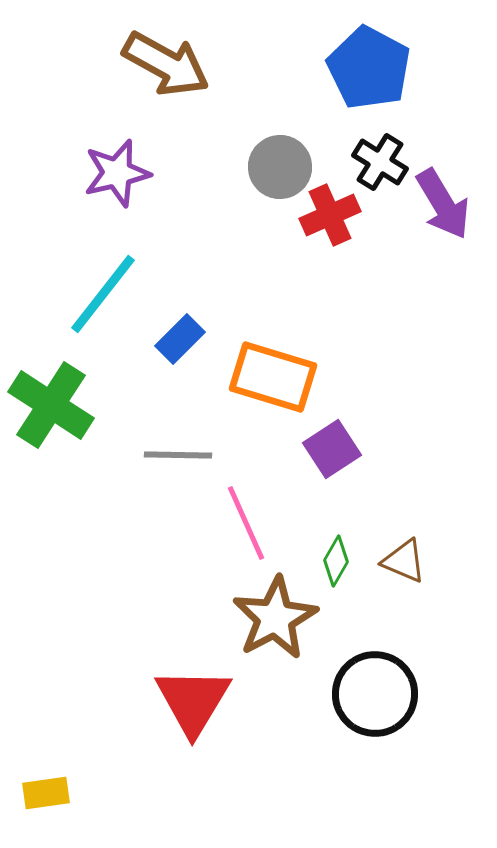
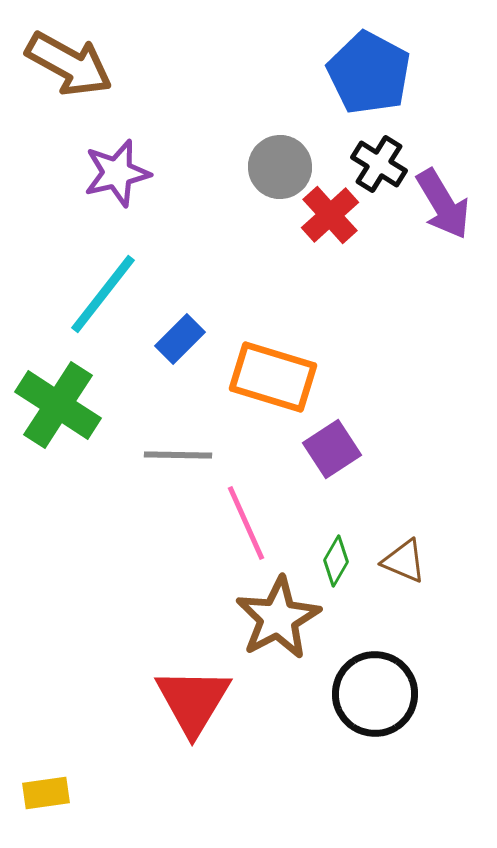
brown arrow: moved 97 px left
blue pentagon: moved 5 px down
black cross: moved 1 px left, 2 px down
red cross: rotated 18 degrees counterclockwise
green cross: moved 7 px right
brown star: moved 3 px right
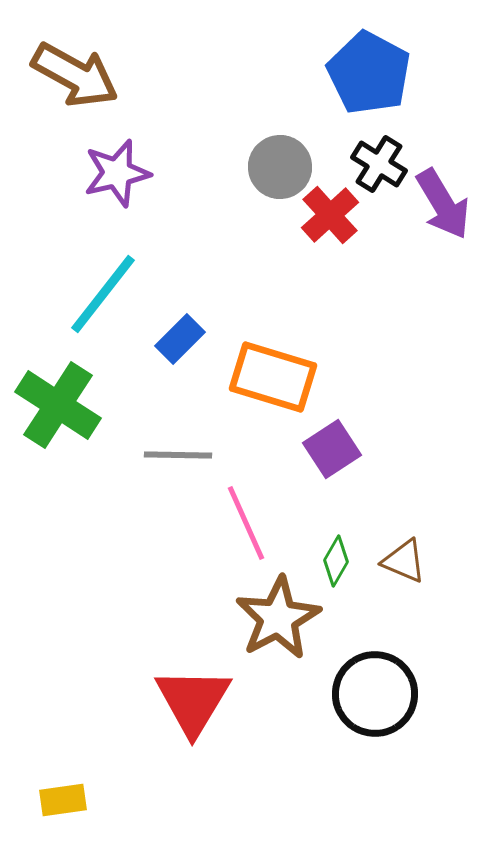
brown arrow: moved 6 px right, 11 px down
yellow rectangle: moved 17 px right, 7 px down
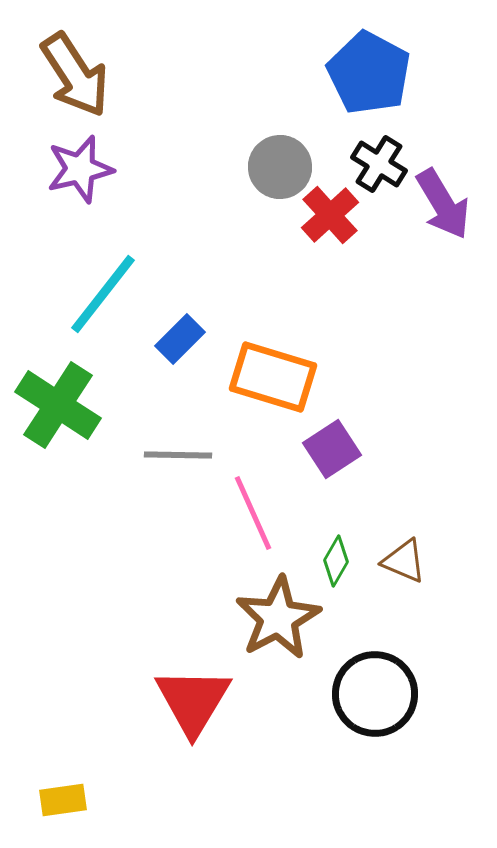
brown arrow: rotated 28 degrees clockwise
purple star: moved 37 px left, 4 px up
pink line: moved 7 px right, 10 px up
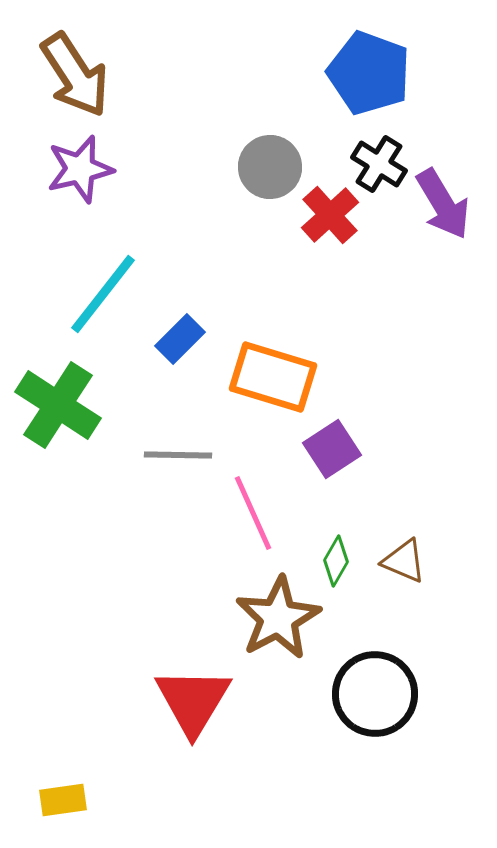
blue pentagon: rotated 8 degrees counterclockwise
gray circle: moved 10 px left
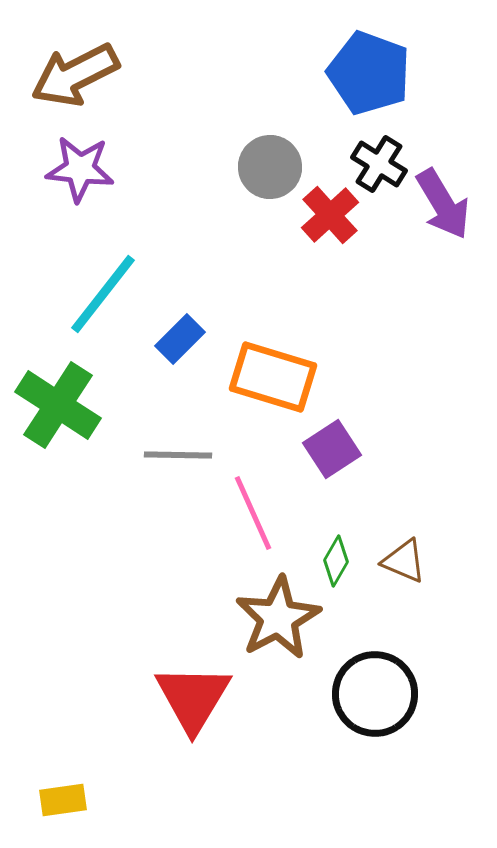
brown arrow: rotated 96 degrees clockwise
purple star: rotated 20 degrees clockwise
red triangle: moved 3 px up
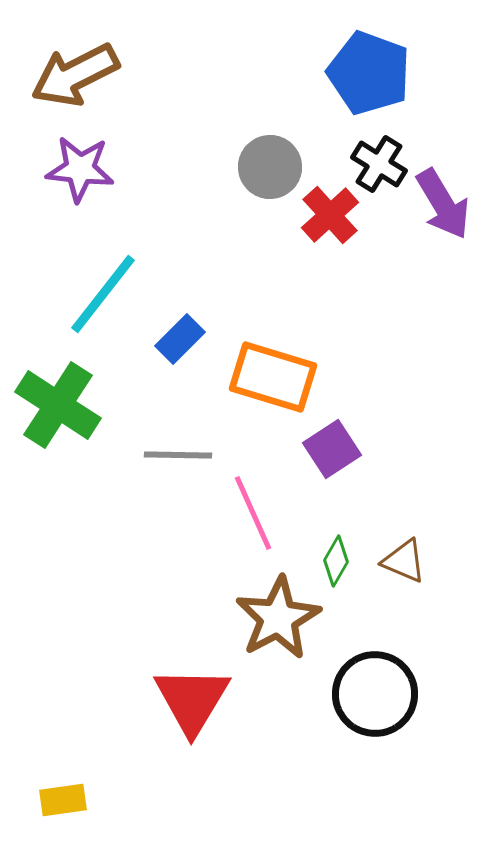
red triangle: moved 1 px left, 2 px down
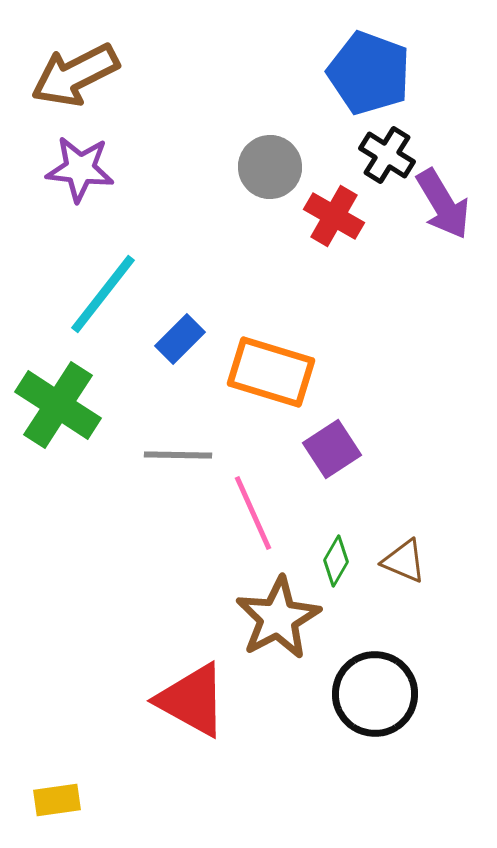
black cross: moved 8 px right, 9 px up
red cross: moved 4 px right, 1 px down; rotated 18 degrees counterclockwise
orange rectangle: moved 2 px left, 5 px up
red triangle: rotated 32 degrees counterclockwise
yellow rectangle: moved 6 px left
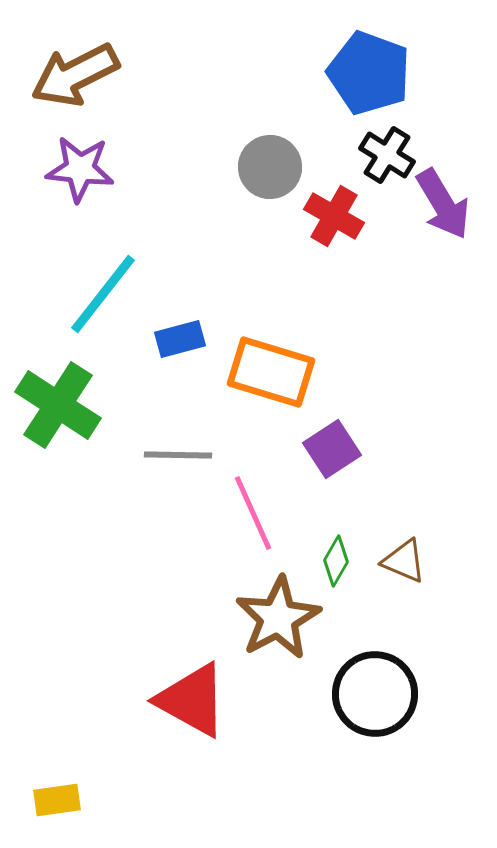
blue rectangle: rotated 30 degrees clockwise
